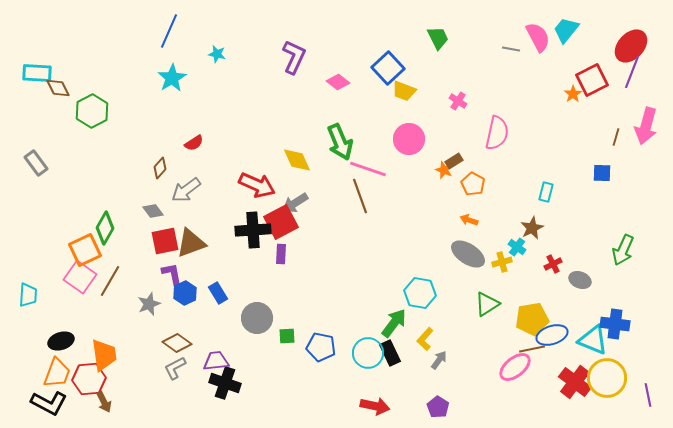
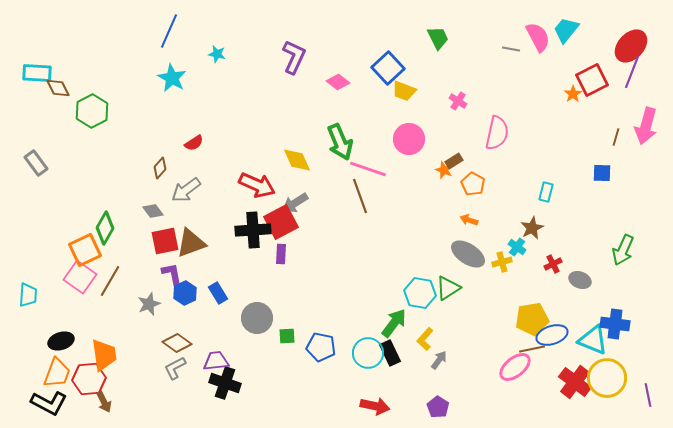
cyan star at (172, 78): rotated 12 degrees counterclockwise
green triangle at (487, 304): moved 39 px left, 16 px up
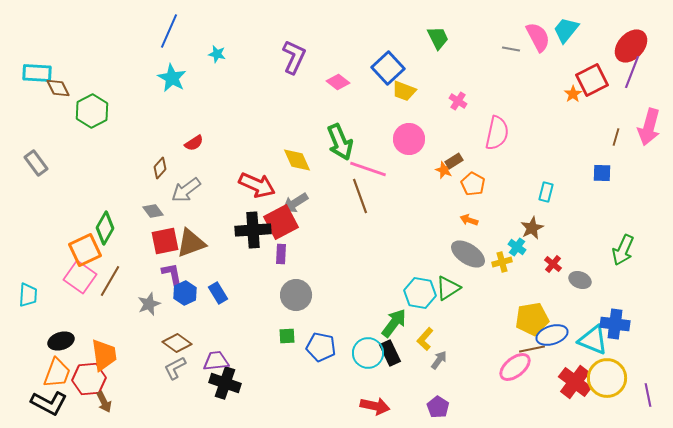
pink arrow at (646, 126): moved 3 px right, 1 px down
red cross at (553, 264): rotated 24 degrees counterclockwise
gray circle at (257, 318): moved 39 px right, 23 px up
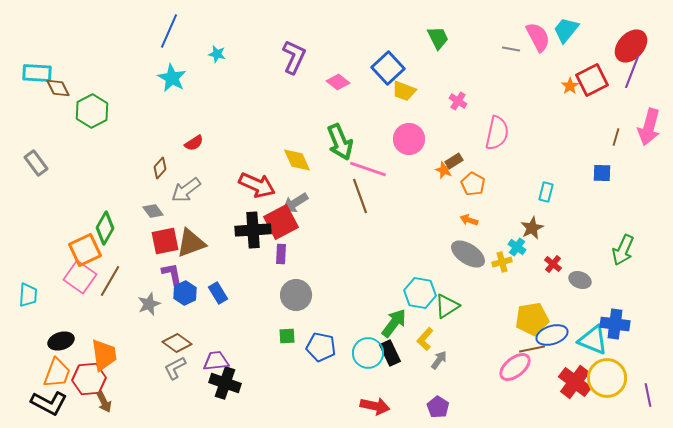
orange star at (573, 94): moved 3 px left, 8 px up
green triangle at (448, 288): moved 1 px left, 18 px down
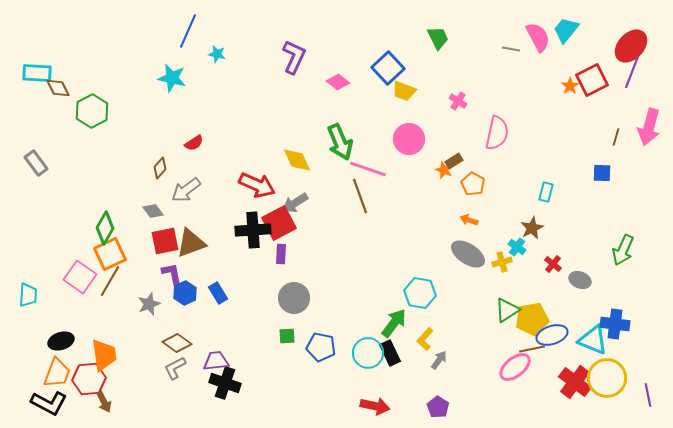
blue line at (169, 31): moved 19 px right
cyan star at (172, 78): rotated 16 degrees counterclockwise
red square at (281, 222): moved 2 px left, 1 px down
orange square at (85, 250): moved 25 px right, 4 px down
gray circle at (296, 295): moved 2 px left, 3 px down
green triangle at (447, 306): moved 60 px right, 4 px down
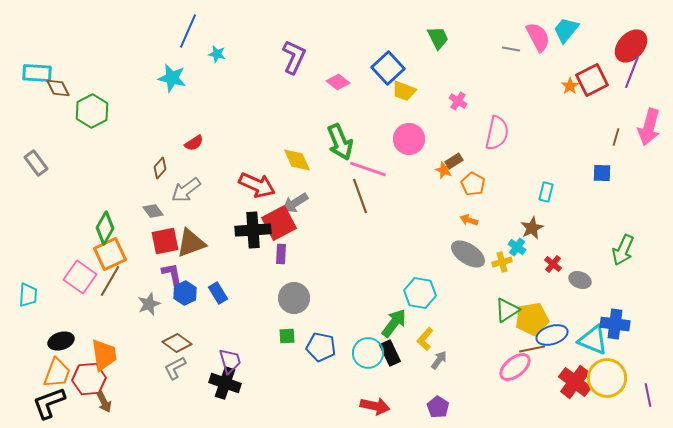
purple trapezoid at (216, 361): moved 14 px right; rotated 80 degrees clockwise
black L-shape at (49, 403): rotated 132 degrees clockwise
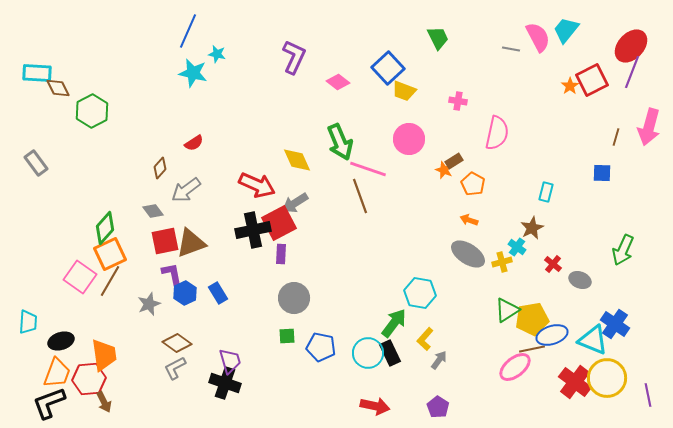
cyan star at (172, 78): moved 21 px right, 5 px up
pink cross at (458, 101): rotated 24 degrees counterclockwise
green diamond at (105, 228): rotated 12 degrees clockwise
black cross at (253, 230): rotated 8 degrees counterclockwise
cyan trapezoid at (28, 295): moved 27 px down
blue cross at (615, 324): rotated 28 degrees clockwise
